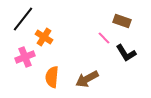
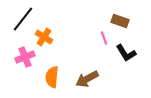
brown rectangle: moved 2 px left
pink line: rotated 24 degrees clockwise
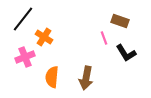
brown arrow: moved 1 px left, 1 px up; rotated 50 degrees counterclockwise
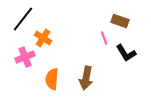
orange cross: moved 1 px left, 1 px down
orange semicircle: moved 2 px down
